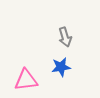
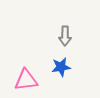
gray arrow: moved 1 px up; rotated 18 degrees clockwise
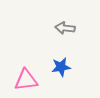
gray arrow: moved 8 px up; rotated 96 degrees clockwise
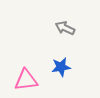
gray arrow: rotated 18 degrees clockwise
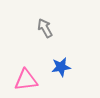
gray arrow: moved 20 px left; rotated 36 degrees clockwise
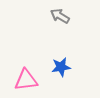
gray arrow: moved 15 px right, 12 px up; rotated 30 degrees counterclockwise
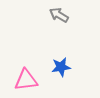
gray arrow: moved 1 px left, 1 px up
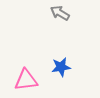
gray arrow: moved 1 px right, 2 px up
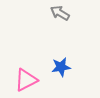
pink triangle: rotated 20 degrees counterclockwise
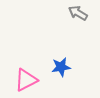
gray arrow: moved 18 px right
